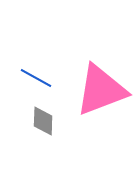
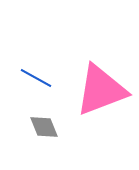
gray diamond: moved 1 px right, 6 px down; rotated 24 degrees counterclockwise
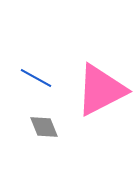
pink triangle: rotated 6 degrees counterclockwise
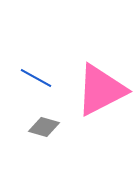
gray diamond: rotated 52 degrees counterclockwise
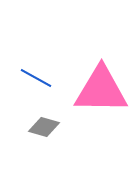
pink triangle: rotated 28 degrees clockwise
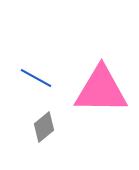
gray diamond: rotated 56 degrees counterclockwise
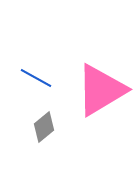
pink triangle: rotated 32 degrees counterclockwise
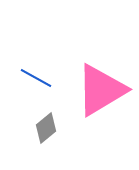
gray diamond: moved 2 px right, 1 px down
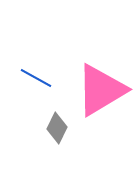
gray diamond: moved 11 px right; rotated 24 degrees counterclockwise
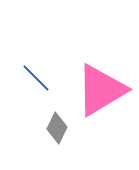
blue line: rotated 16 degrees clockwise
